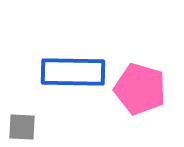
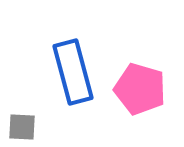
blue rectangle: rotated 74 degrees clockwise
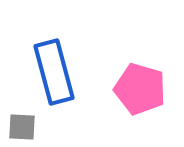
blue rectangle: moved 19 px left
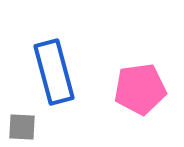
pink pentagon: rotated 24 degrees counterclockwise
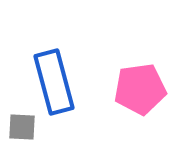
blue rectangle: moved 10 px down
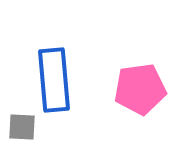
blue rectangle: moved 2 px up; rotated 10 degrees clockwise
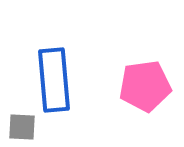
pink pentagon: moved 5 px right, 3 px up
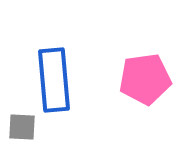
pink pentagon: moved 7 px up
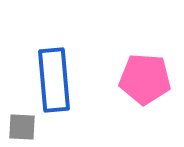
pink pentagon: rotated 12 degrees clockwise
